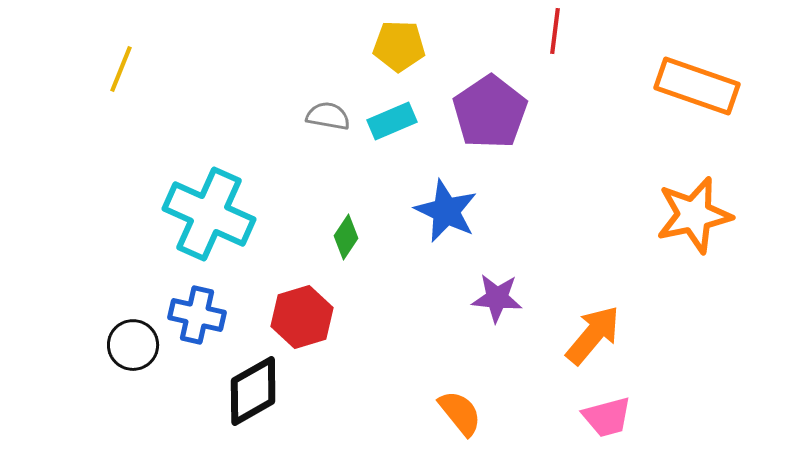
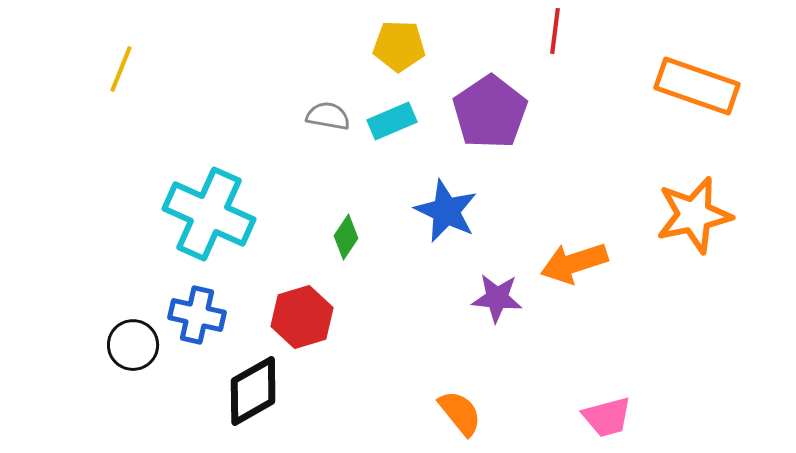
orange arrow: moved 19 px left, 72 px up; rotated 148 degrees counterclockwise
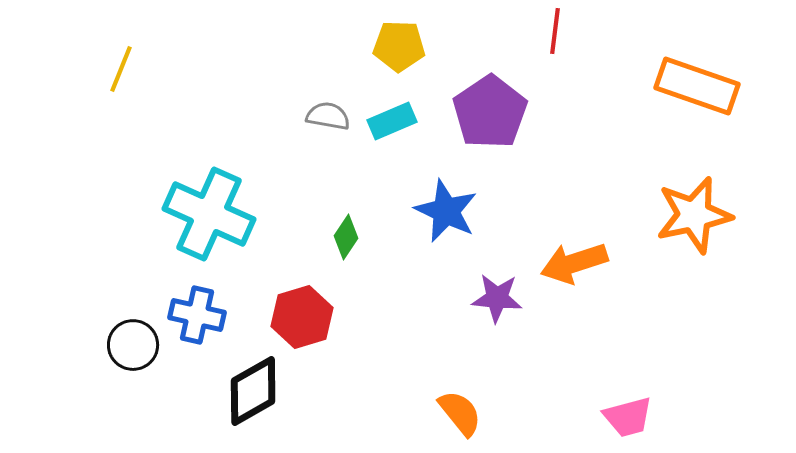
pink trapezoid: moved 21 px right
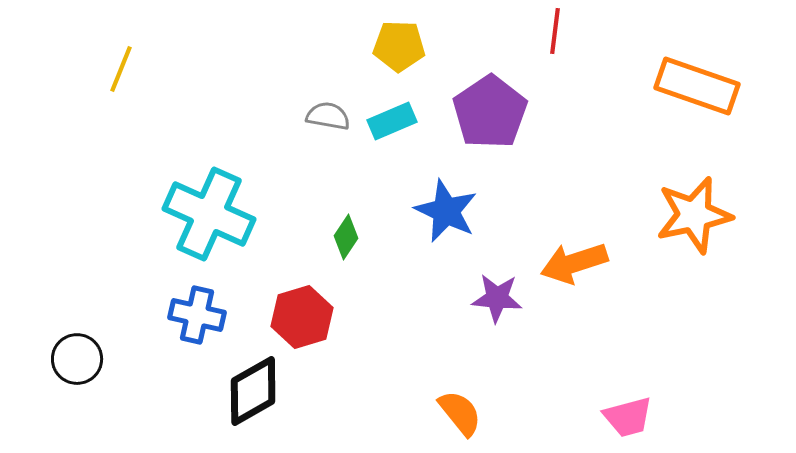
black circle: moved 56 px left, 14 px down
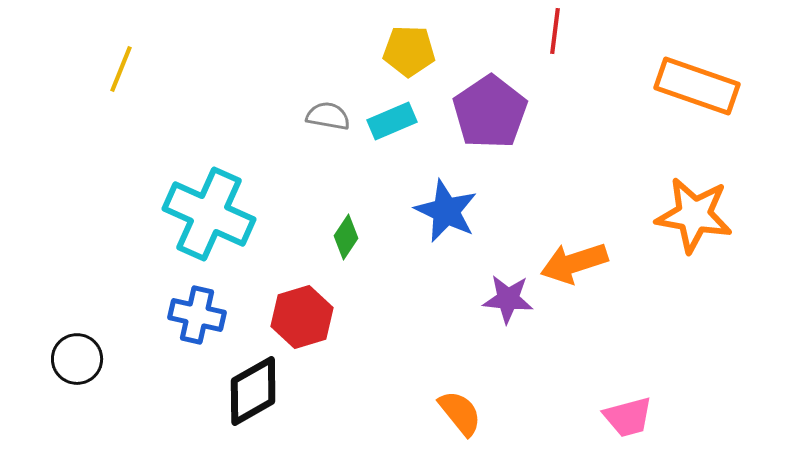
yellow pentagon: moved 10 px right, 5 px down
orange star: rotated 22 degrees clockwise
purple star: moved 11 px right, 1 px down
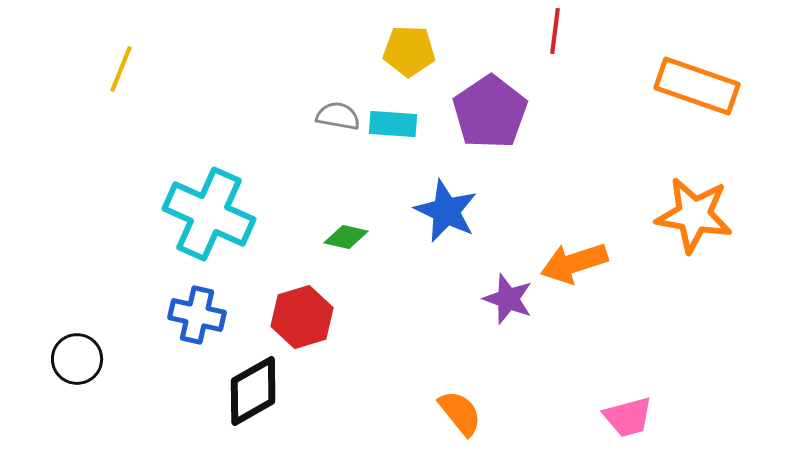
gray semicircle: moved 10 px right
cyan rectangle: moved 1 px right, 3 px down; rotated 27 degrees clockwise
green diamond: rotated 69 degrees clockwise
purple star: rotated 15 degrees clockwise
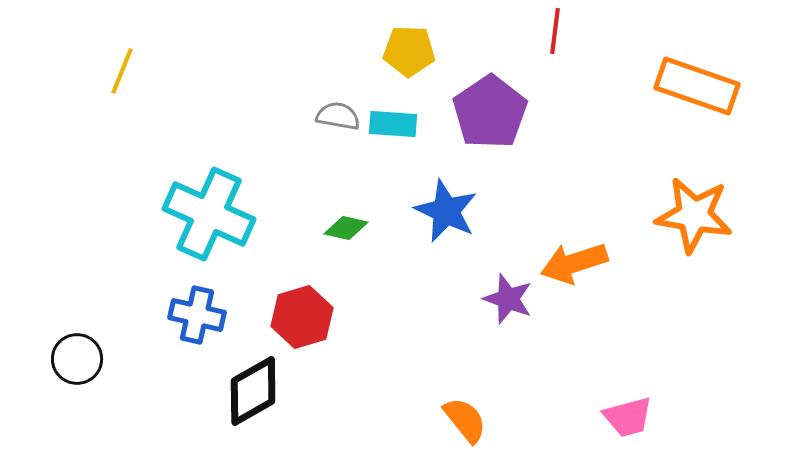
yellow line: moved 1 px right, 2 px down
green diamond: moved 9 px up
orange semicircle: moved 5 px right, 7 px down
